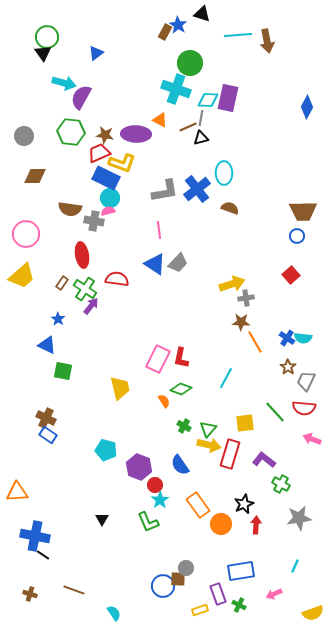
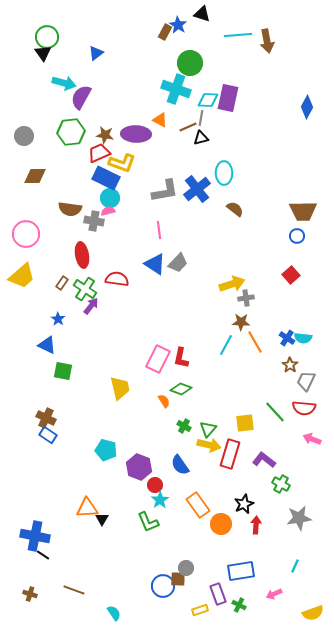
green hexagon at (71, 132): rotated 12 degrees counterclockwise
brown semicircle at (230, 208): moved 5 px right, 1 px down; rotated 18 degrees clockwise
brown star at (288, 367): moved 2 px right, 2 px up
cyan line at (226, 378): moved 33 px up
orange triangle at (17, 492): moved 70 px right, 16 px down
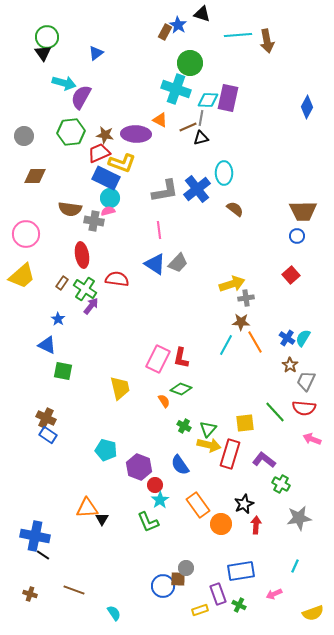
cyan semicircle at (303, 338): rotated 114 degrees clockwise
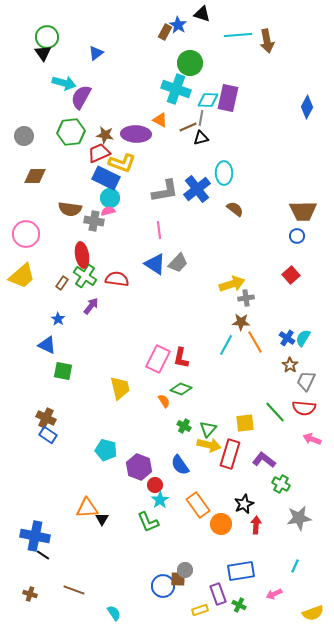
green cross at (85, 289): moved 13 px up
gray circle at (186, 568): moved 1 px left, 2 px down
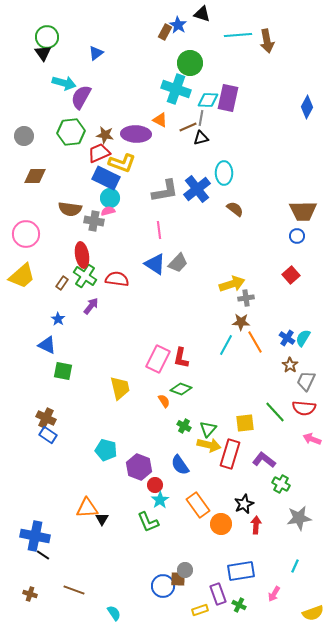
pink arrow at (274, 594): rotated 35 degrees counterclockwise
